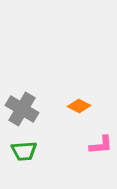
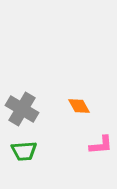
orange diamond: rotated 35 degrees clockwise
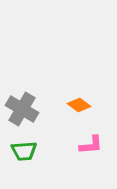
orange diamond: moved 1 px up; rotated 25 degrees counterclockwise
pink L-shape: moved 10 px left
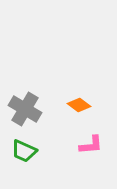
gray cross: moved 3 px right
green trapezoid: rotated 28 degrees clockwise
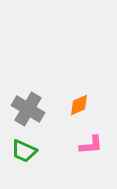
orange diamond: rotated 60 degrees counterclockwise
gray cross: moved 3 px right
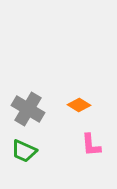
orange diamond: rotated 55 degrees clockwise
pink L-shape: rotated 90 degrees clockwise
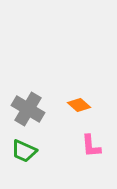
orange diamond: rotated 10 degrees clockwise
pink L-shape: moved 1 px down
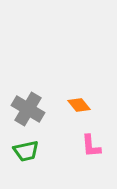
orange diamond: rotated 10 degrees clockwise
green trapezoid: moved 2 px right; rotated 36 degrees counterclockwise
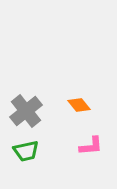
gray cross: moved 2 px left, 2 px down; rotated 20 degrees clockwise
pink L-shape: rotated 90 degrees counterclockwise
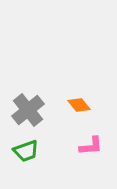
gray cross: moved 2 px right, 1 px up
green trapezoid: rotated 8 degrees counterclockwise
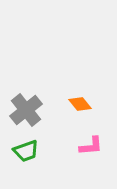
orange diamond: moved 1 px right, 1 px up
gray cross: moved 2 px left
